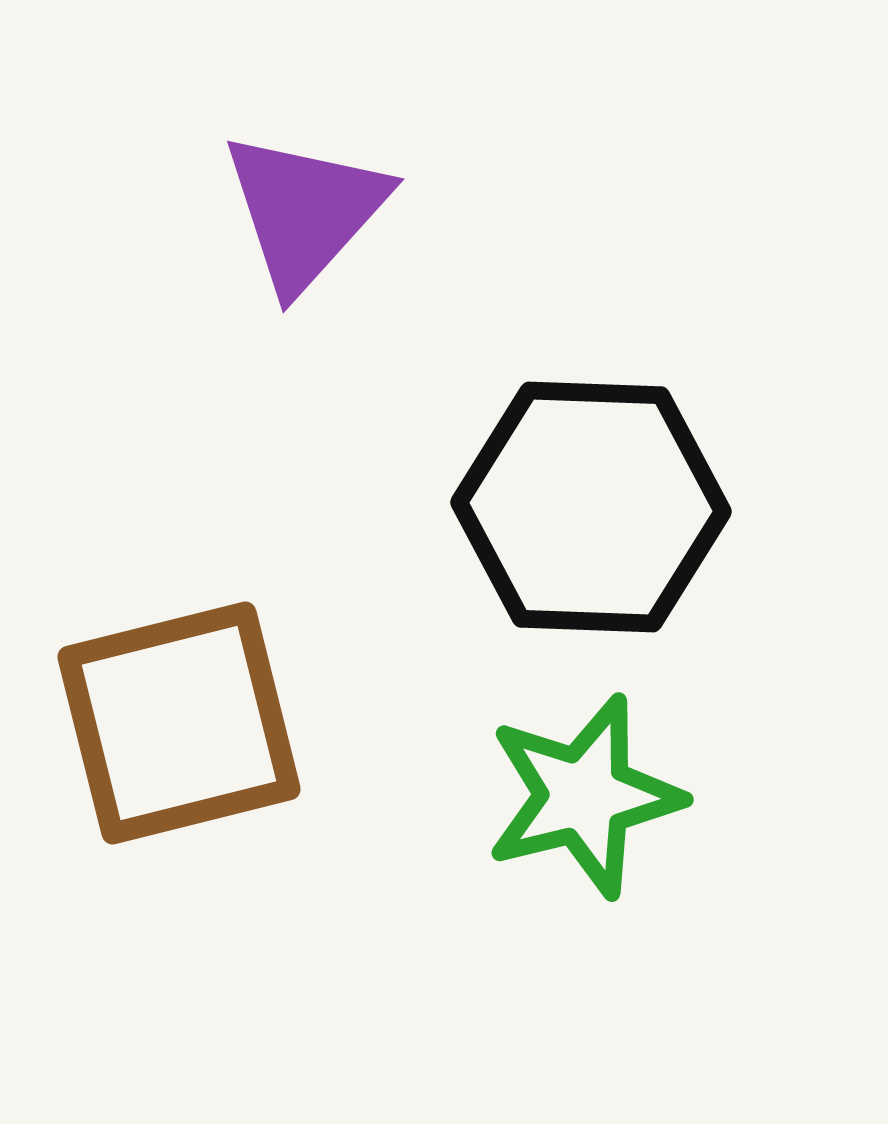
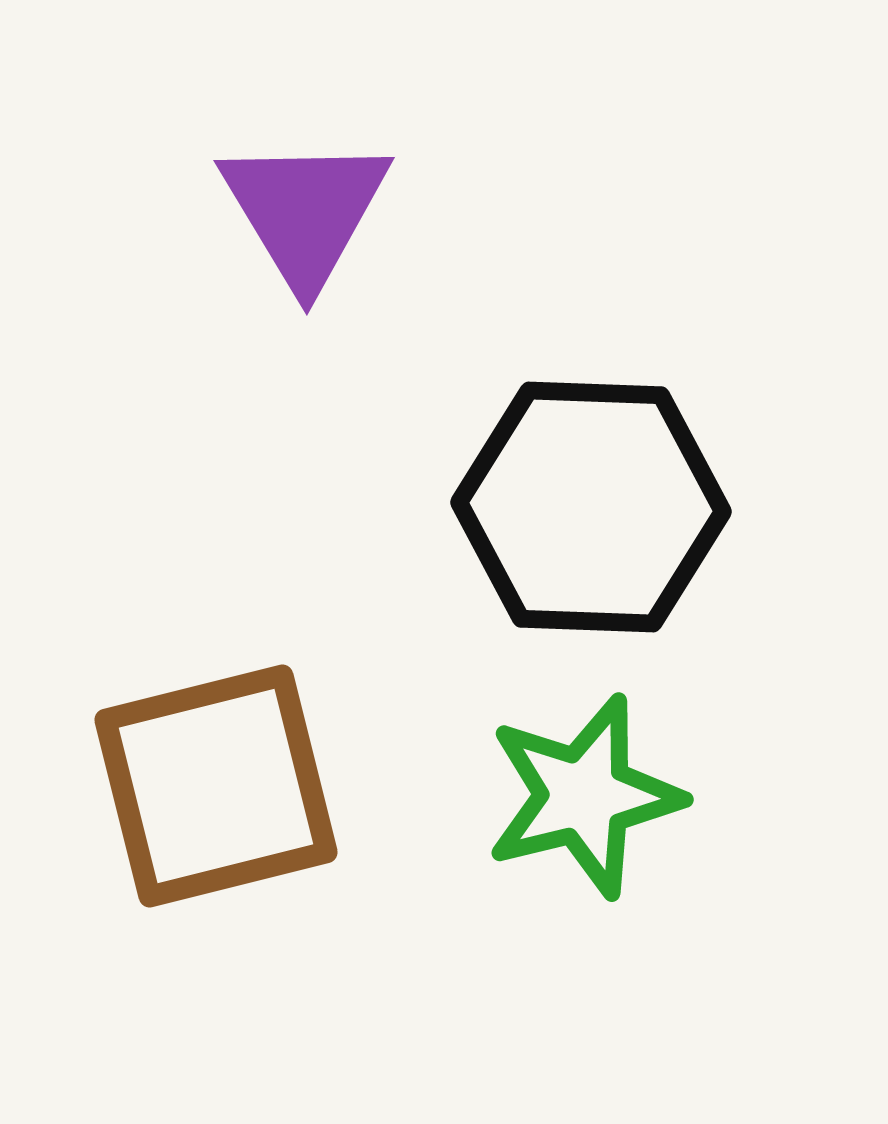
purple triangle: rotated 13 degrees counterclockwise
brown square: moved 37 px right, 63 px down
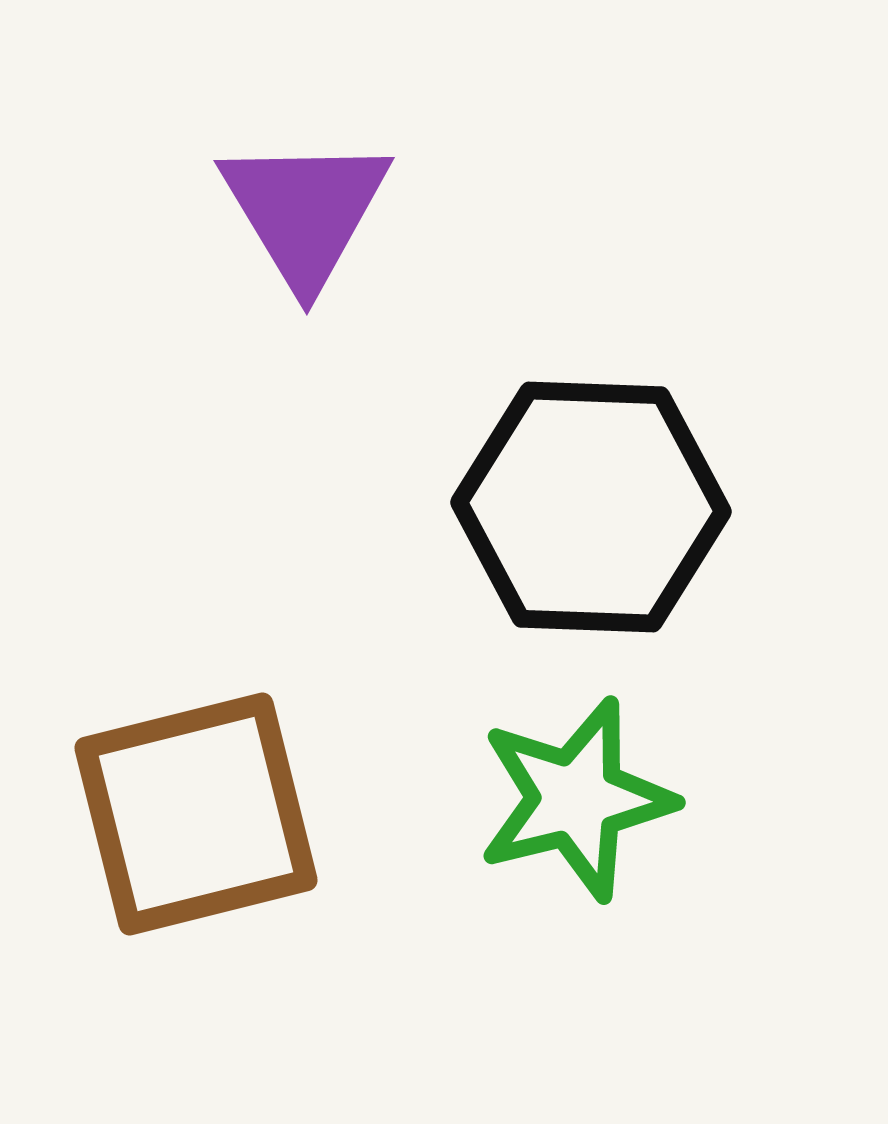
brown square: moved 20 px left, 28 px down
green star: moved 8 px left, 3 px down
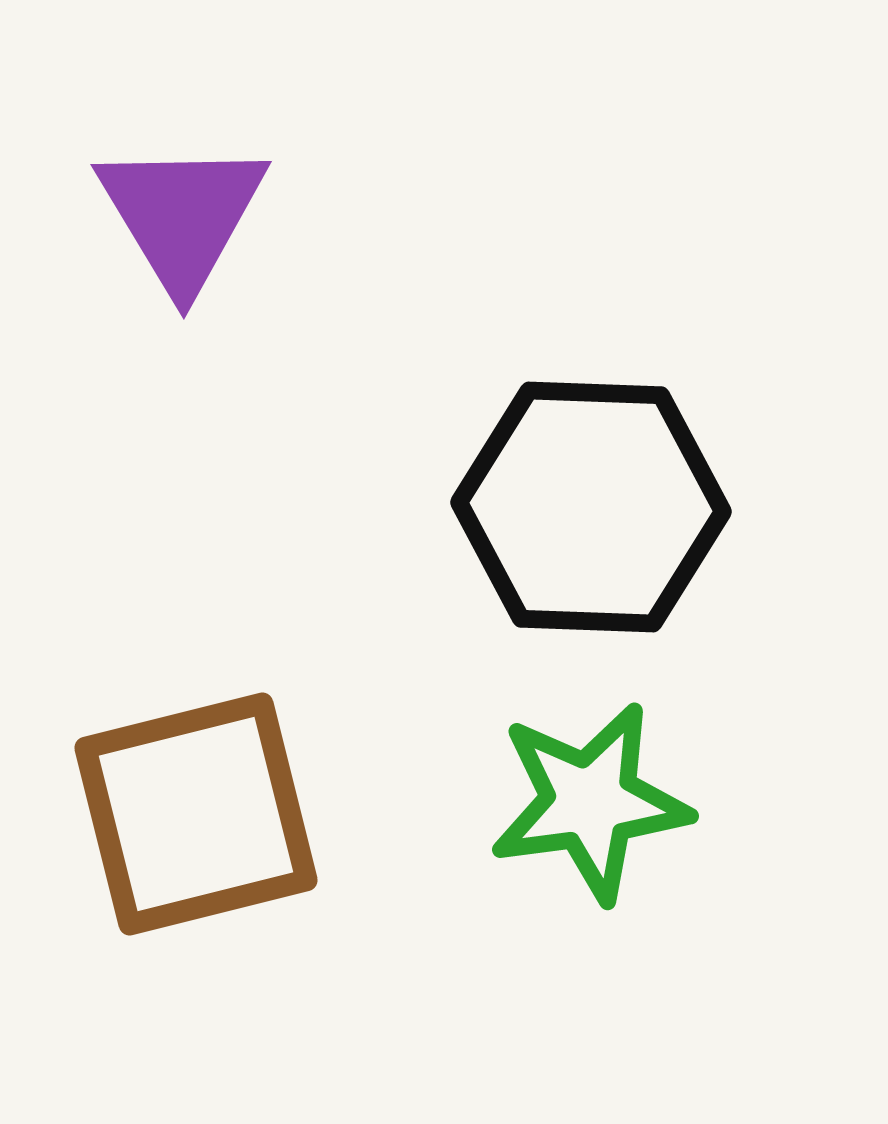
purple triangle: moved 123 px left, 4 px down
green star: moved 14 px right, 3 px down; rotated 6 degrees clockwise
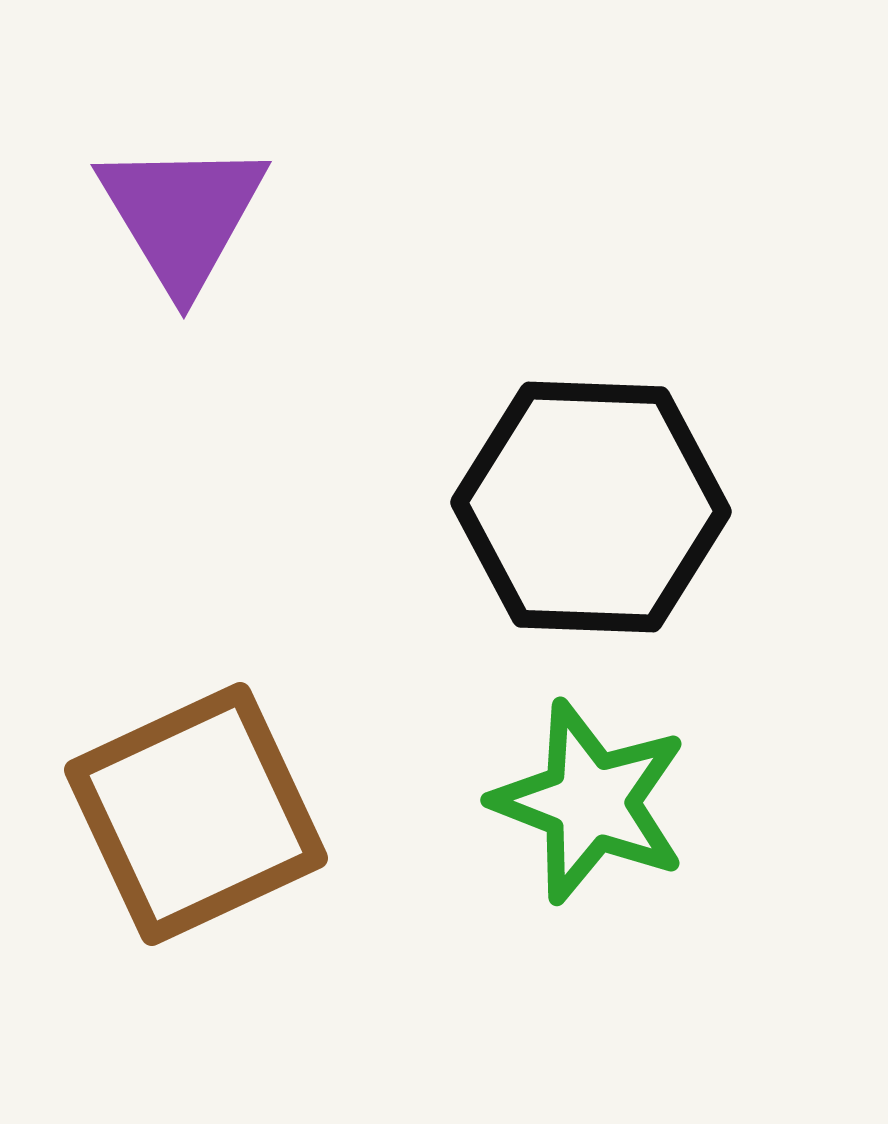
green star: rotated 29 degrees clockwise
brown square: rotated 11 degrees counterclockwise
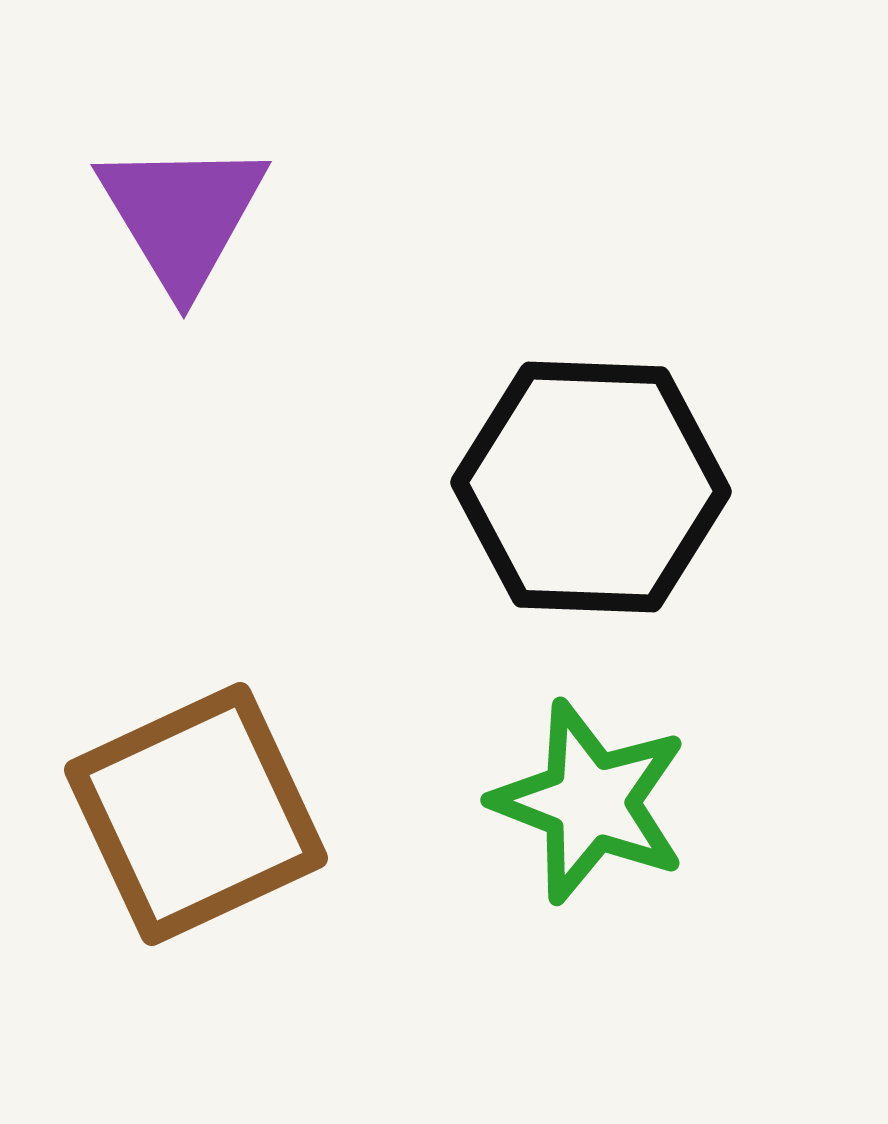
black hexagon: moved 20 px up
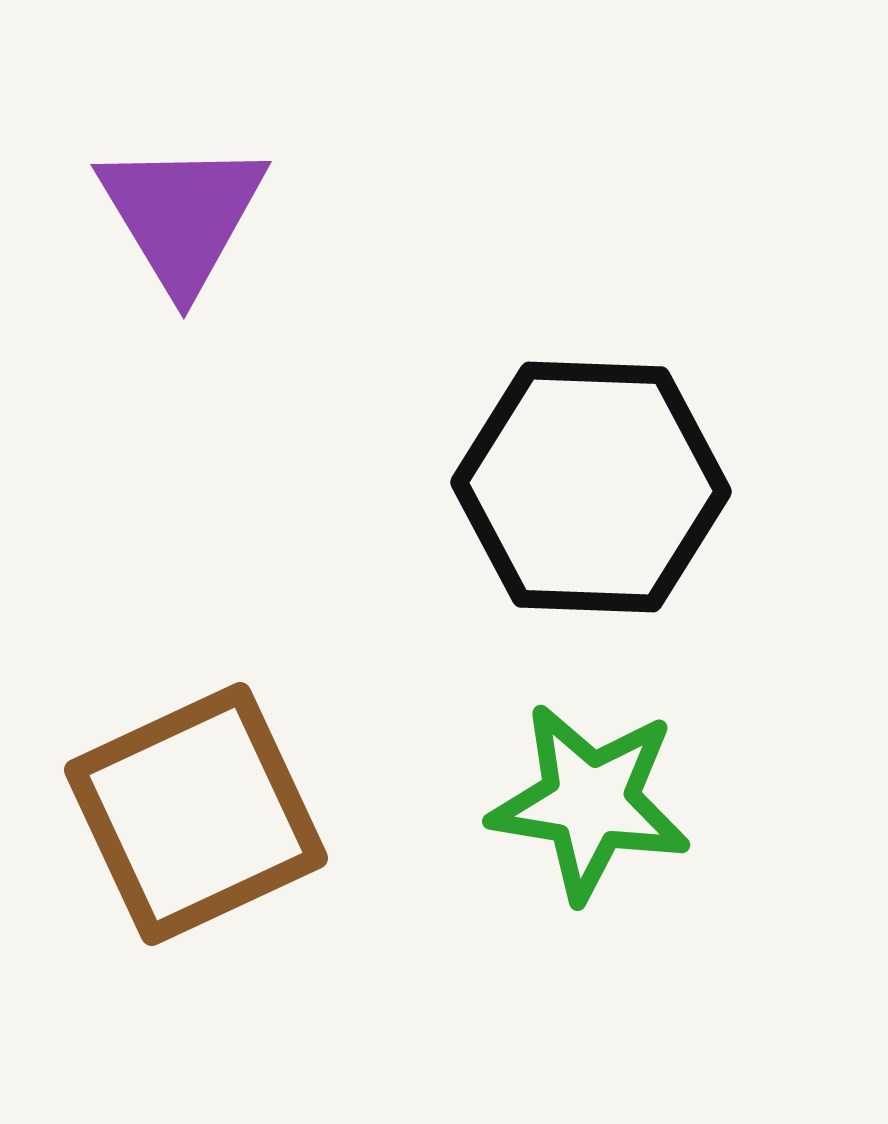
green star: rotated 12 degrees counterclockwise
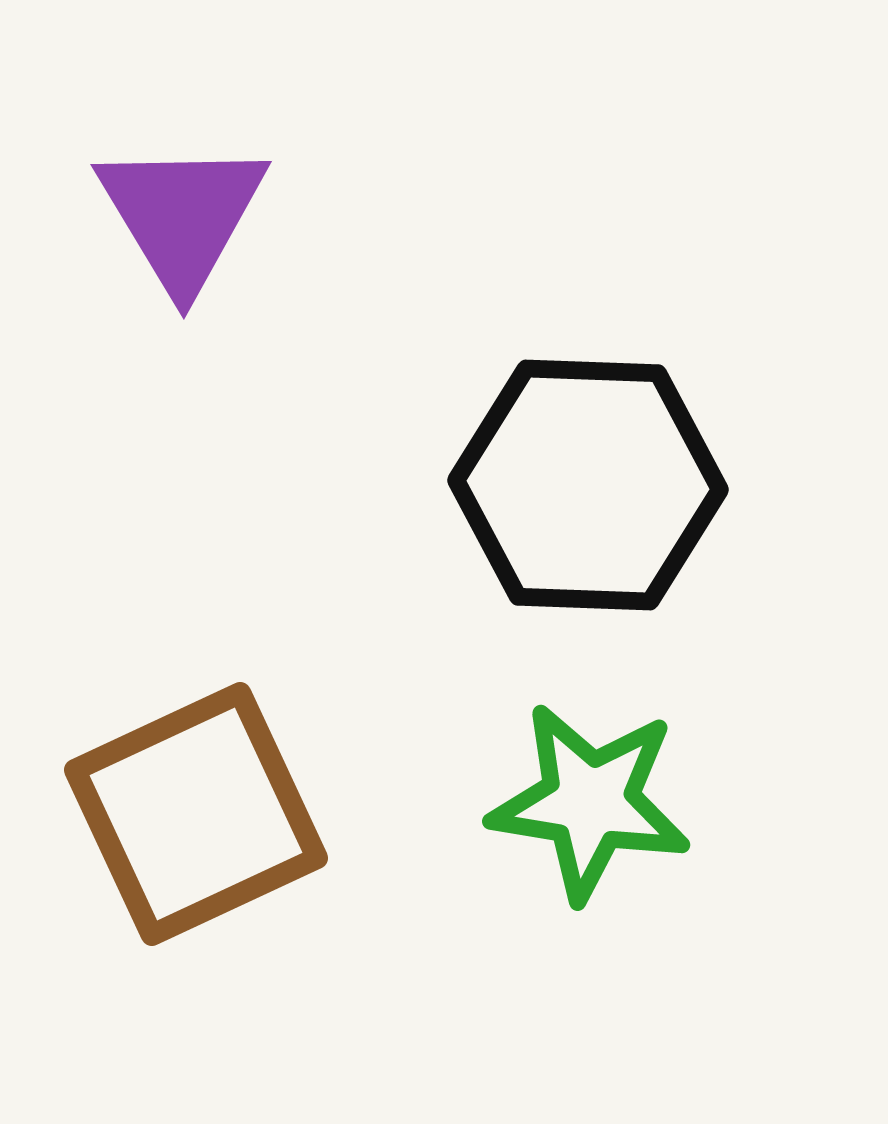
black hexagon: moved 3 px left, 2 px up
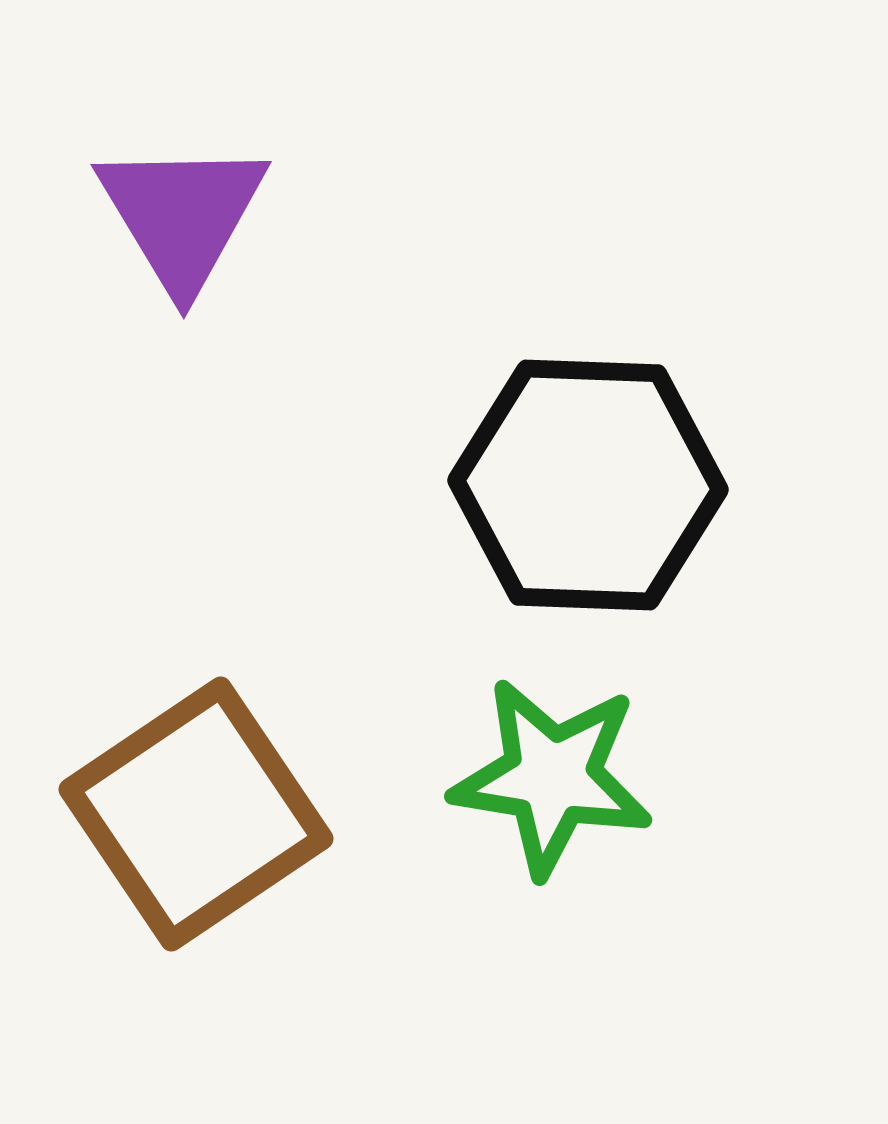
green star: moved 38 px left, 25 px up
brown square: rotated 9 degrees counterclockwise
